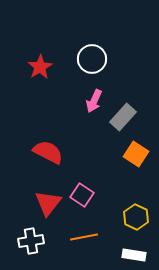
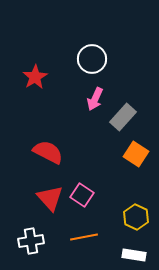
red star: moved 5 px left, 10 px down
pink arrow: moved 1 px right, 2 px up
red triangle: moved 2 px right, 5 px up; rotated 20 degrees counterclockwise
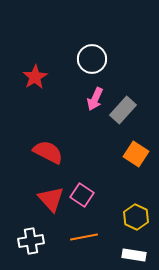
gray rectangle: moved 7 px up
red triangle: moved 1 px right, 1 px down
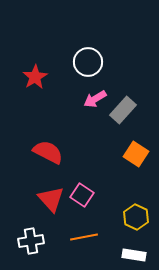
white circle: moved 4 px left, 3 px down
pink arrow: rotated 35 degrees clockwise
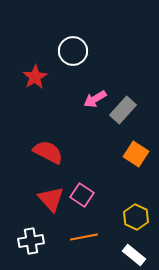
white circle: moved 15 px left, 11 px up
white rectangle: rotated 30 degrees clockwise
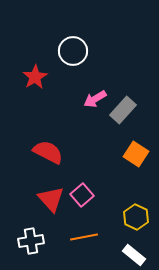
pink square: rotated 15 degrees clockwise
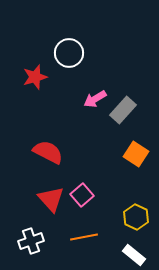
white circle: moved 4 px left, 2 px down
red star: rotated 15 degrees clockwise
white cross: rotated 10 degrees counterclockwise
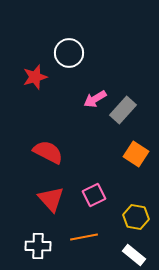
pink square: moved 12 px right; rotated 15 degrees clockwise
yellow hexagon: rotated 15 degrees counterclockwise
white cross: moved 7 px right, 5 px down; rotated 20 degrees clockwise
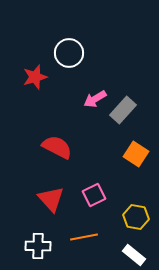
red semicircle: moved 9 px right, 5 px up
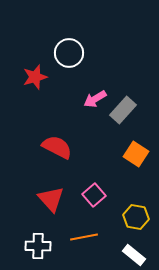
pink square: rotated 15 degrees counterclockwise
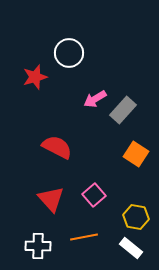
white rectangle: moved 3 px left, 7 px up
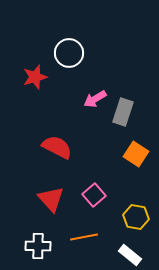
gray rectangle: moved 2 px down; rotated 24 degrees counterclockwise
white rectangle: moved 1 px left, 7 px down
